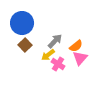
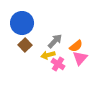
yellow arrow: rotated 24 degrees clockwise
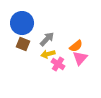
gray arrow: moved 8 px left, 2 px up
brown square: moved 2 px left, 1 px up; rotated 24 degrees counterclockwise
yellow arrow: moved 1 px up
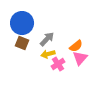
brown square: moved 1 px left, 1 px up
pink cross: rotated 24 degrees clockwise
